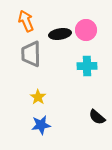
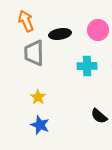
pink circle: moved 12 px right
gray trapezoid: moved 3 px right, 1 px up
black semicircle: moved 2 px right, 1 px up
blue star: moved 1 px left; rotated 30 degrees clockwise
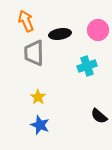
cyan cross: rotated 18 degrees counterclockwise
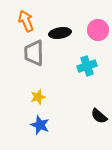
black ellipse: moved 1 px up
yellow star: rotated 21 degrees clockwise
